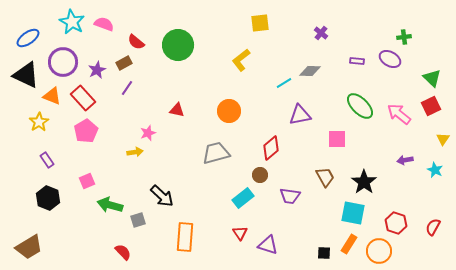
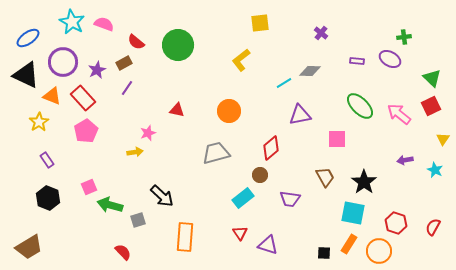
pink square at (87, 181): moved 2 px right, 6 px down
purple trapezoid at (290, 196): moved 3 px down
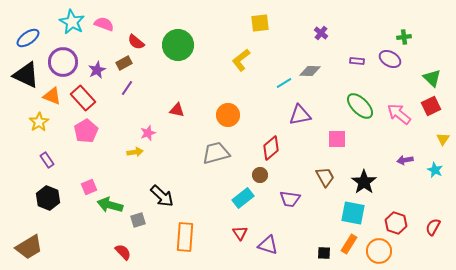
orange circle at (229, 111): moved 1 px left, 4 px down
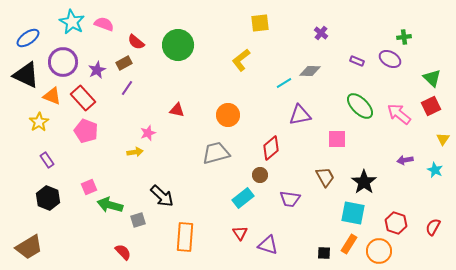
purple rectangle at (357, 61): rotated 16 degrees clockwise
pink pentagon at (86, 131): rotated 20 degrees counterclockwise
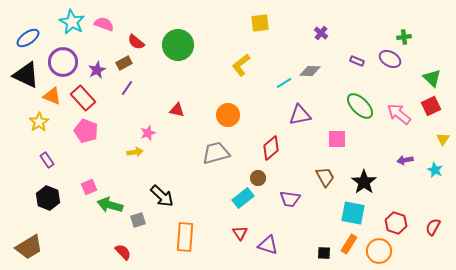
yellow L-shape at (241, 60): moved 5 px down
brown circle at (260, 175): moved 2 px left, 3 px down
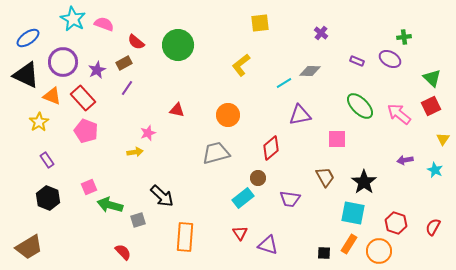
cyan star at (72, 22): moved 1 px right, 3 px up
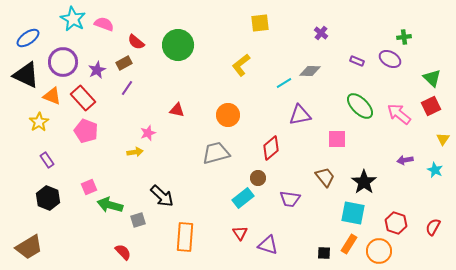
brown trapezoid at (325, 177): rotated 10 degrees counterclockwise
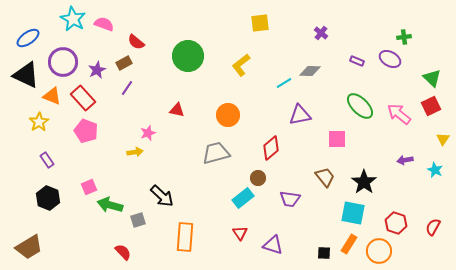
green circle at (178, 45): moved 10 px right, 11 px down
purple triangle at (268, 245): moved 5 px right
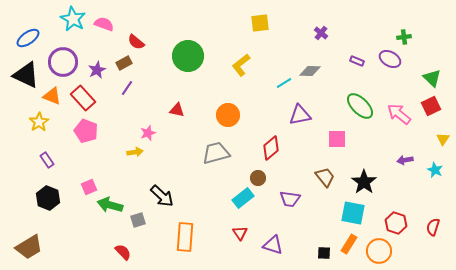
red semicircle at (433, 227): rotated 12 degrees counterclockwise
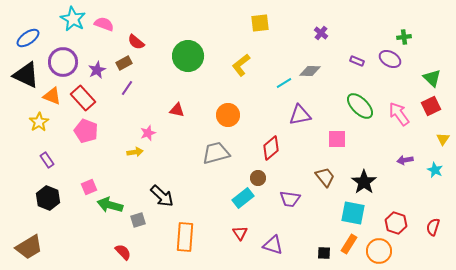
pink arrow at (399, 114): rotated 15 degrees clockwise
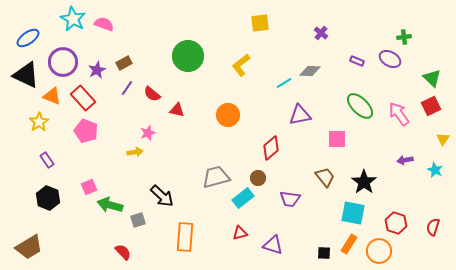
red semicircle at (136, 42): moved 16 px right, 52 px down
gray trapezoid at (216, 153): moved 24 px down
red triangle at (240, 233): rotated 49 degrees clockwise
